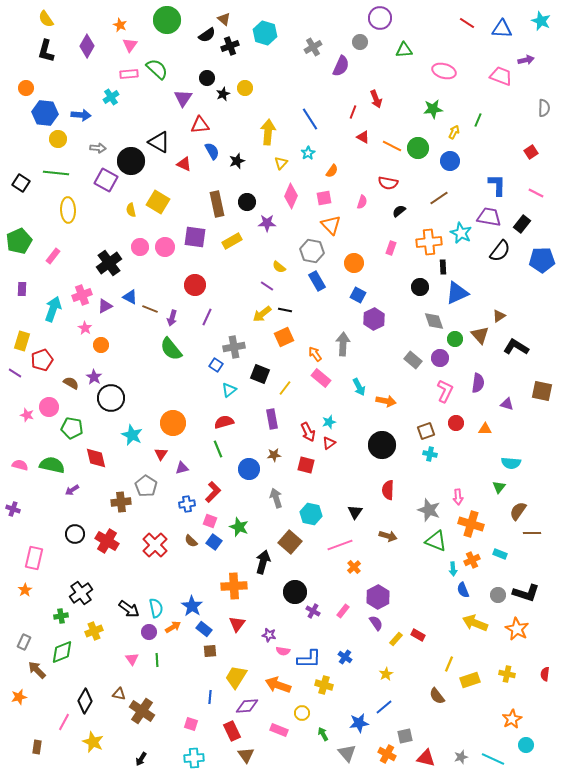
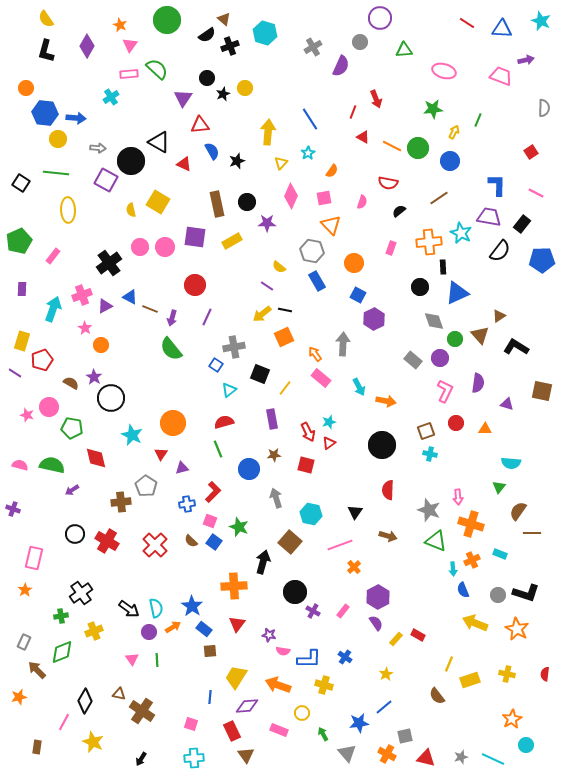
blue arrow at (81, 115): moved 5 px left, 3 px down
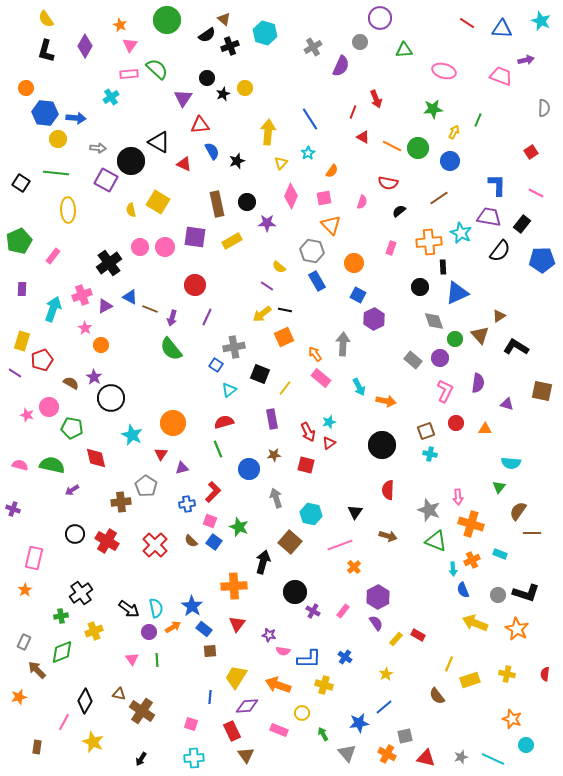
purple diamond at (87, 46): moved 2 px left
orange star at (512, 719): rotated 24 degrees counterclockwise
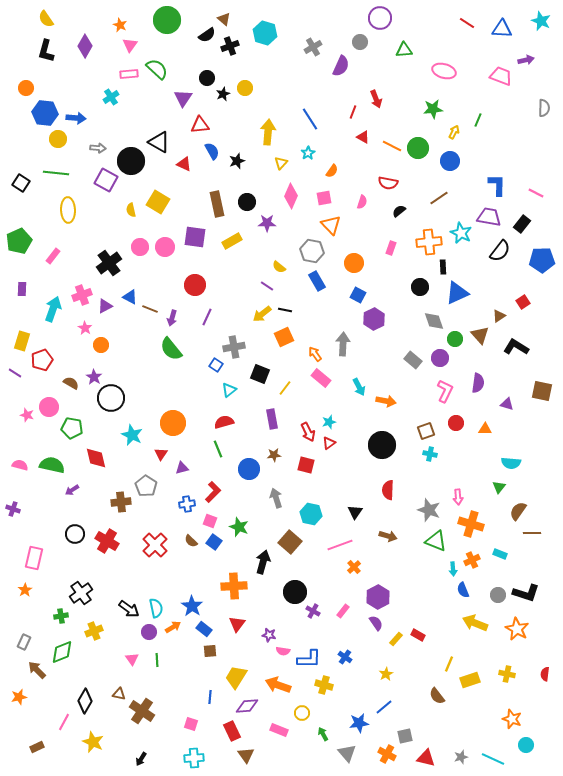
red square at (531, 152): moved 8 px left, 150 px down
brown rectangle at (37, 747): rotated 56 degrees clockwise
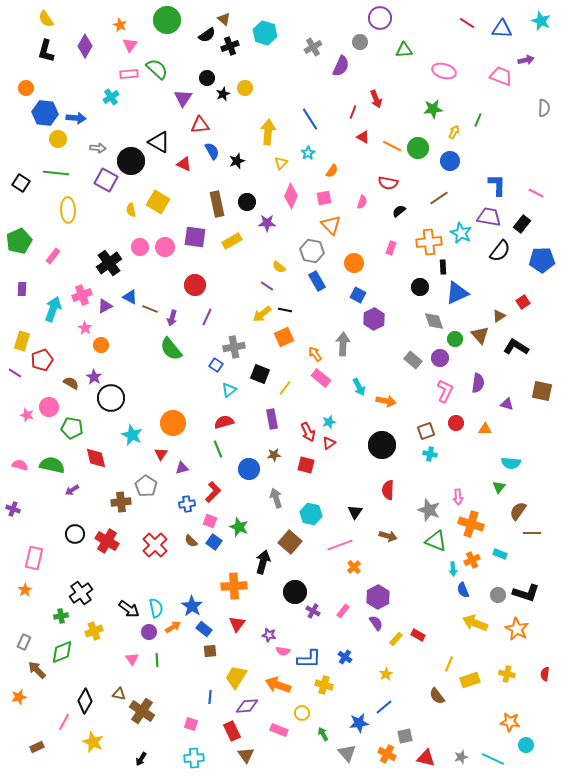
orange star at (512, 719): moved 2 px left, 3 px down; rotated 12 degrees counterclockwise
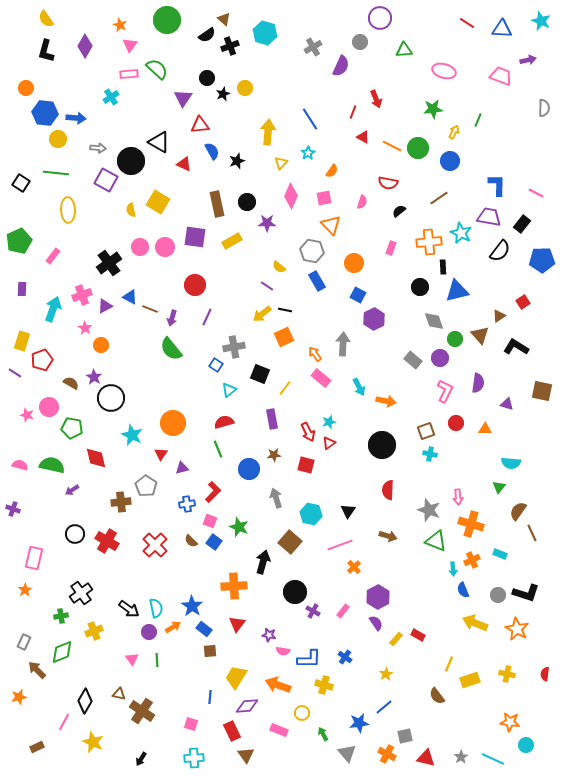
purple arrow at (526, 60): moved 2 px right
blue triangle at (457, 293): moved 2 px up; rotated 10 degrees clockwise
black triangle at (355, 512): moved 7 px left, 1 px up
brown line at (532, 533): rotated 66 degrees clockwise
gray star at (461, 757): rotated 16 degrees counterclockwise
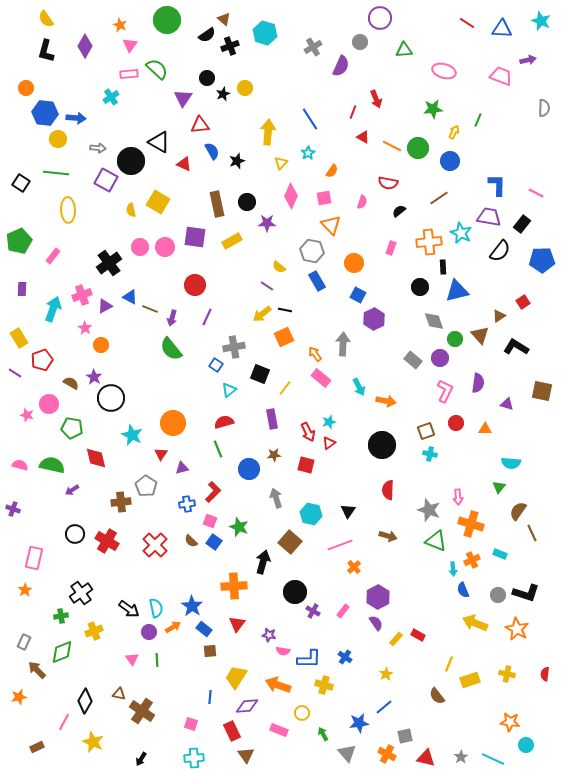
yellow rectangle at (22, 341): moved 3 px left, 3 px up; rotated 48 degrees counterclockwise
pink circle at (49, 407): moved 3 px up
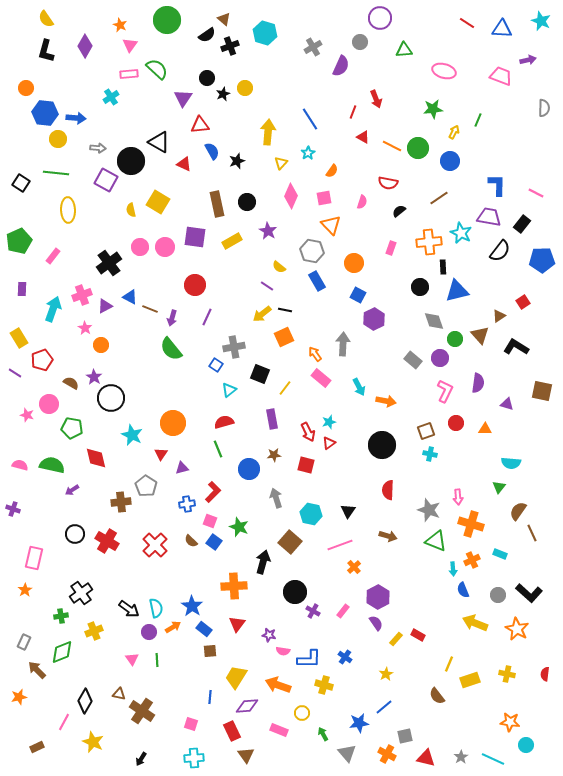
purple star at (267, 223): moved 1 px right, 8 px down; rotated 30 degrees clockwise
black L-shape at (526, 593): moved 3 px right; rotated 24 degrees clockwise
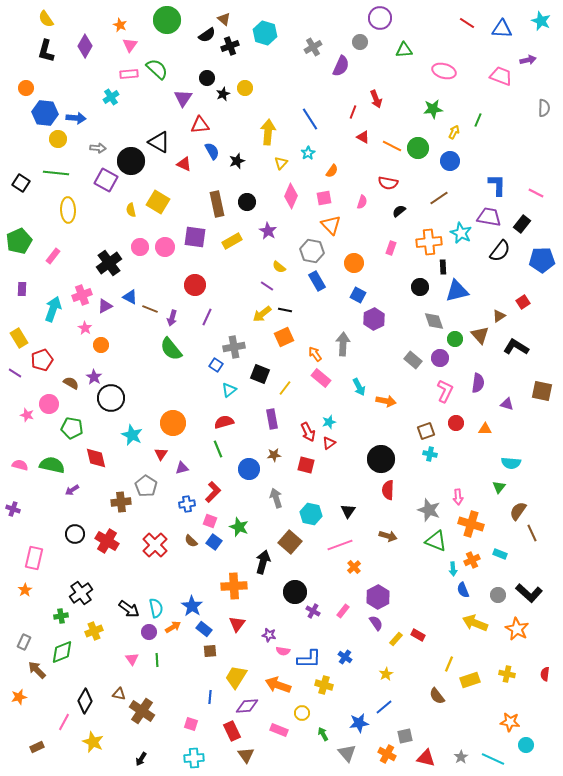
black circle at (382, 445): moved 1 px left, 14 px down
